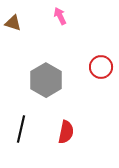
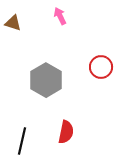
black line: moved 1 px right, 12 px down
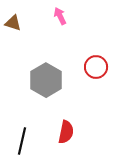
red circle: moved 5 px left
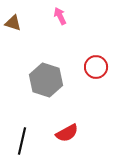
gray hexagon: rotated 12 degrees counterclockwise
red semicircle: moved 1 px right, 1 px down; rotated 50 degrees clockwise
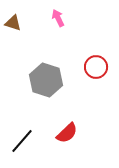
pink arrow: moved 2 px left, 2 px down
red semicircle: rotated 15 degrees counterclockwise
black line: rotated 28 degrees clockwise
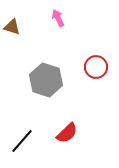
brown triangle: moved 1 px left, 4 px down
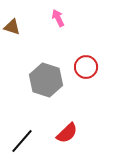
red circle: moved 10 px left
